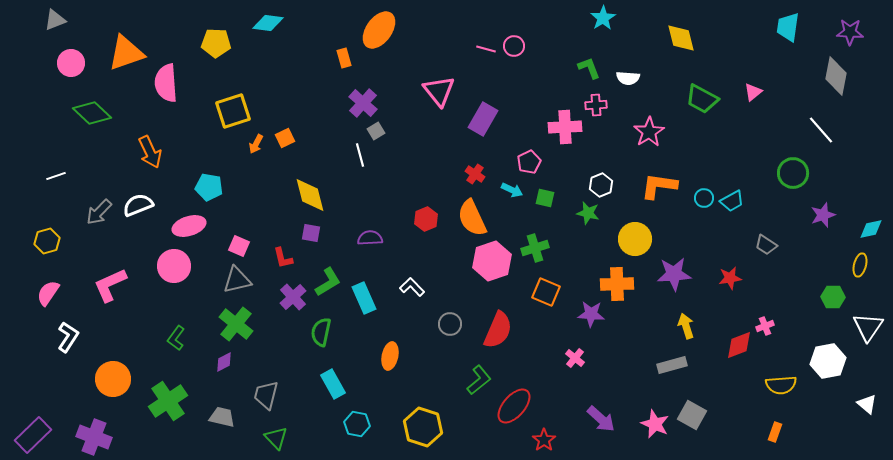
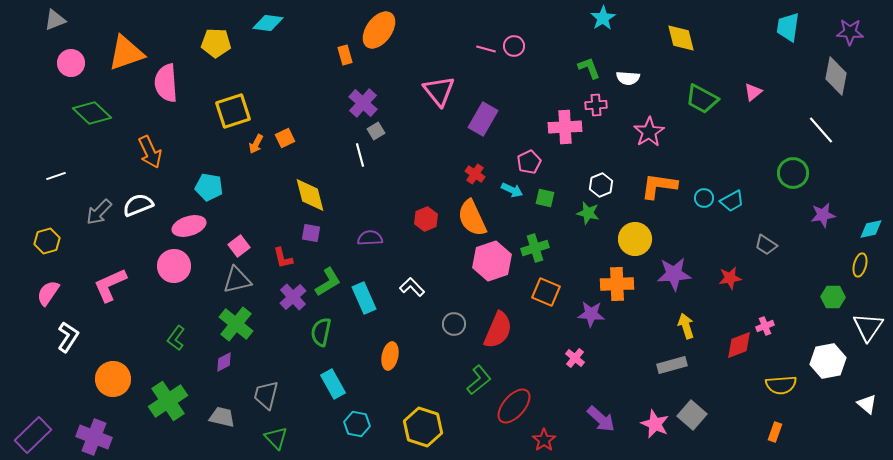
orange rectangle at (344, 58): moved 1 px right, 3 px up
purple star at (823, 215): rotated 10 degrees clockwise
pink square at (239, 246): rotated 30 degrees clockwise
gray circle at (450, 324): moved 4 px right
gray square at (692, 415): rotated 12 degrees clockwise
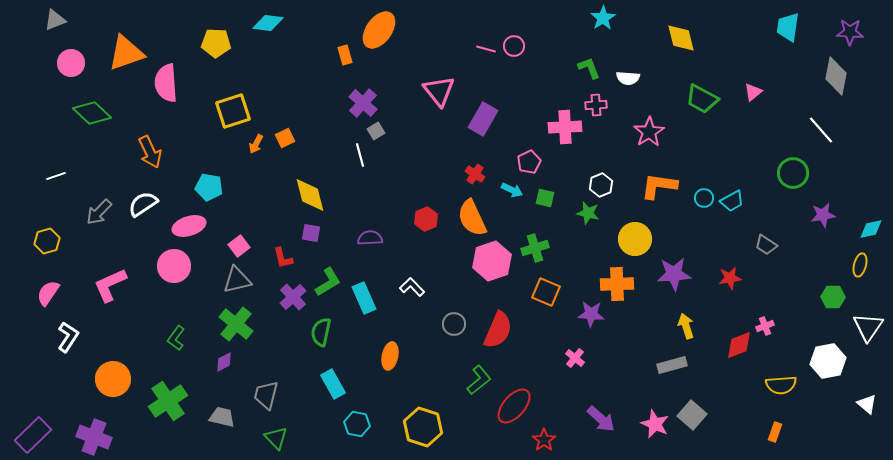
white semicircle at (138, 205): moved 5 px right, 1 px up; rotated 12 degrees counterclockwise
